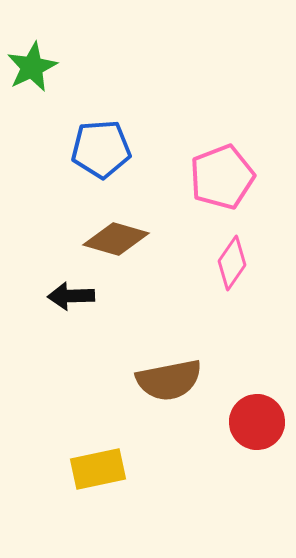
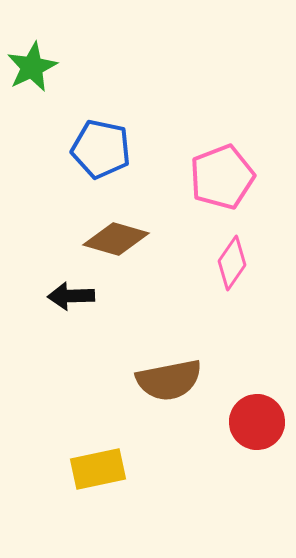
blue pentagon: rotated 16 degrees clockwise
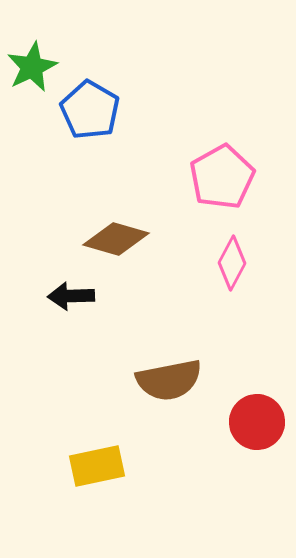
blue pentagon: moved 11 px left, 39 px up; rotated 18 degrees clockwise
pink pentagon: rotated 8 degrees counterclockwise
pink diamond: rotated 6 degrees counterclockwise
yellow rectangle: moved 1 px left, 3 px up
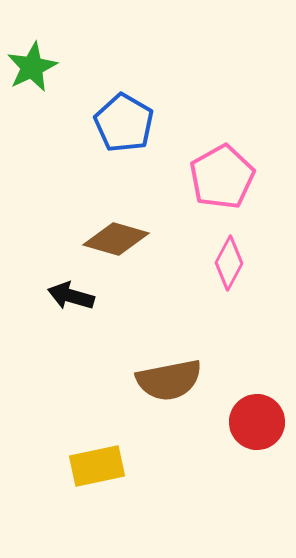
blue pentagon: moved 34 px right, 13 px down
pink diamond: moved 3 px left
black arrow: rotated 18 degrees clockwise
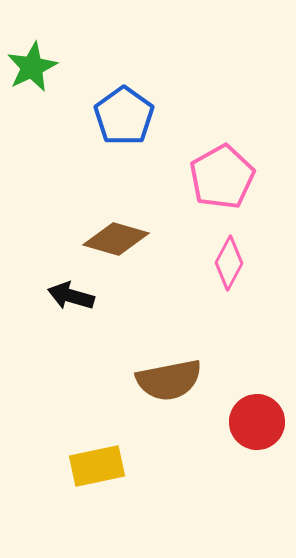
blue pentagon: moved 7 px up; rotated 6 degrees clockwise
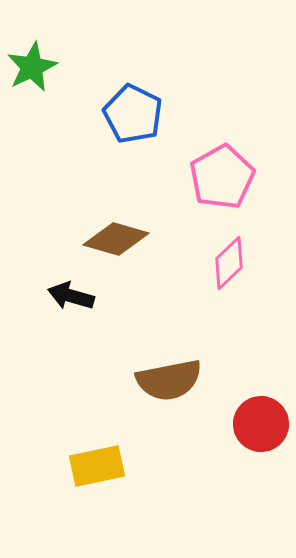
blue pentagon: moved 9 px right, 2 px up; rotated 10 degrees counterclockwise
pink diamond: rotated 18 degrees clockwise
red circle: moved 4 px right, 2 px down
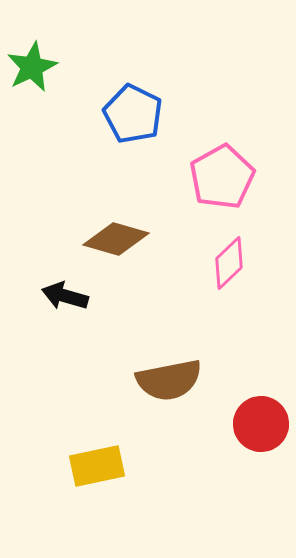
black arrow: moved 6 px left
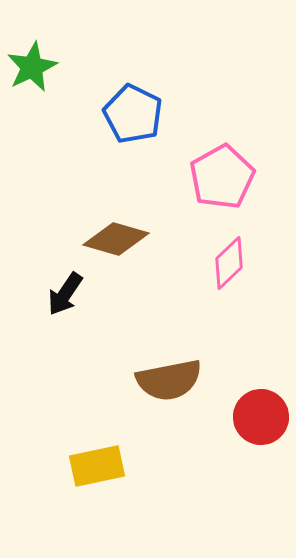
black arrow: moved 2 px up; rotated 72 degrees counterclockwise
red circle: moved 7 px up
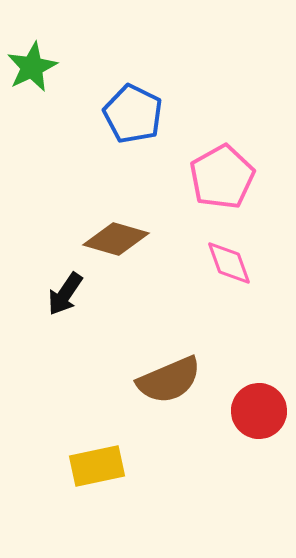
pink diamond: rotated 66 degrees counterclockwise
brown semicircle: rotated 12 degrees counterclockwise
red circle: moved 2 px left, 6 px up
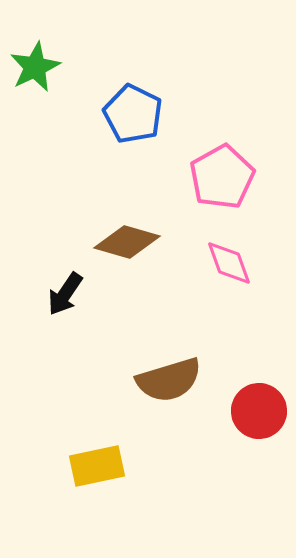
green star: moved 3 px right
brown diamond: moved 11 px right, 3 px down
brown semicircle: rotated 6 degrees clockwise
